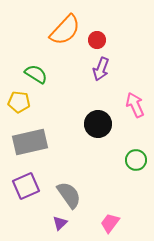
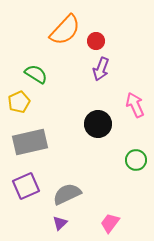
red circle: moved 1 px left, 1 px down
yellow pentagon: rotated 30 degrees counterclockwise
gray semicircle: moved 2 px left, 1 px up; rotated 80 degrees counterclockwise
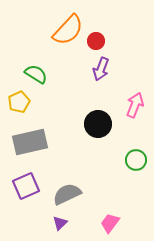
orange semicircle: moved 3 px right
pink arrow: rotated 45 degrees clockwise
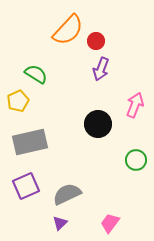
yellow pentagon: moved 1 px left, 1 px up
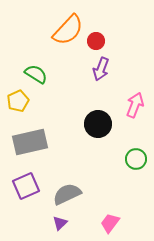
green circle: moved 1 px up
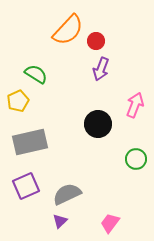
purple triangle: moved 2 px up
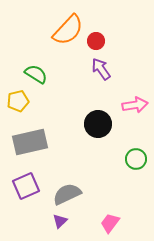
purple arrow: rotated 125 degrees clockwise
yellow pentagon: rotated 10 degrees clockwise
pink arrow: rotated 60 degrees clockwise
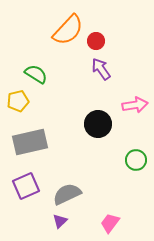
green circle: moved 1 px down
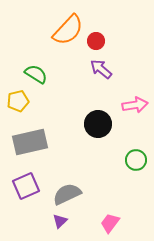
purple arrow: rotated 15 degrees counterclockwise
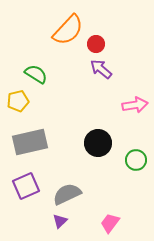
red circle: moved 3 px down
black circle: moved 19 px down
